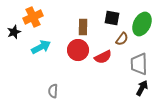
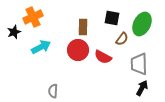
red semicircle: rotated 54 degrees clockwise
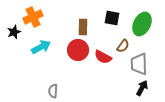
brown semicircle: moved 1 px right, 7 px down
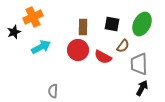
black square: moved 6 px down
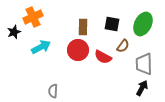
green ellipse: moved 1 px right
gray trapezoid: moved 5 px right
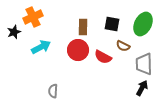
brown semicircle: rotated 80 degrees clockwise
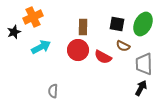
black square: moved 5 px right
black arrow: moved 1 px left
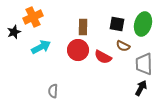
green ellipse: rotated 10 degrees counterclockwise
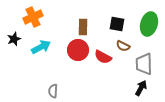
green ellipse: moved 6 px right
black star: moved 7 px down
